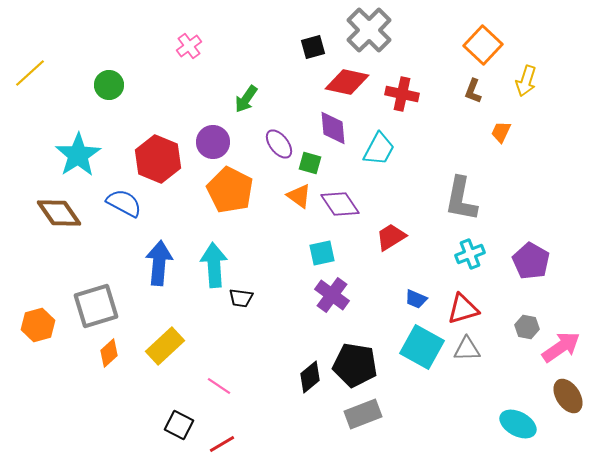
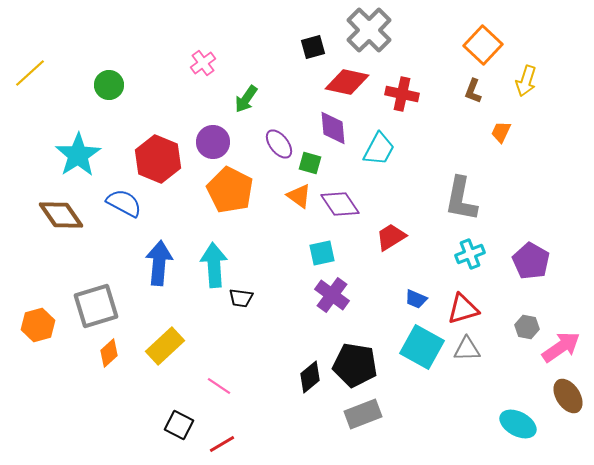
pink cross at (189, 46): moved 14 px right, 17 px down
brown diamond at (59, 213): moved 2 px right, 2 px down
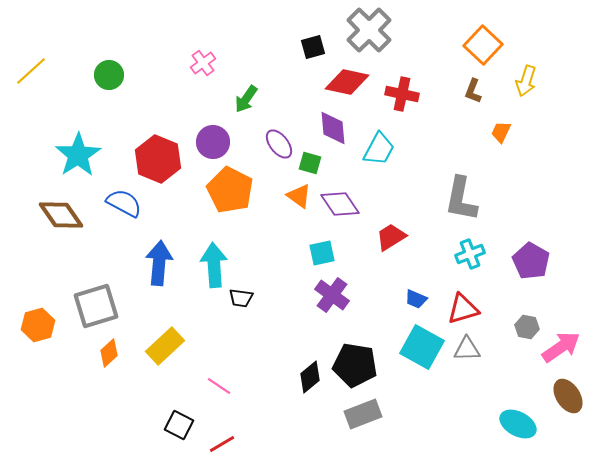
yellow line at (30, 73): moved 1 px right, 2 px up
green circle at (109, 85): moved 10 px up
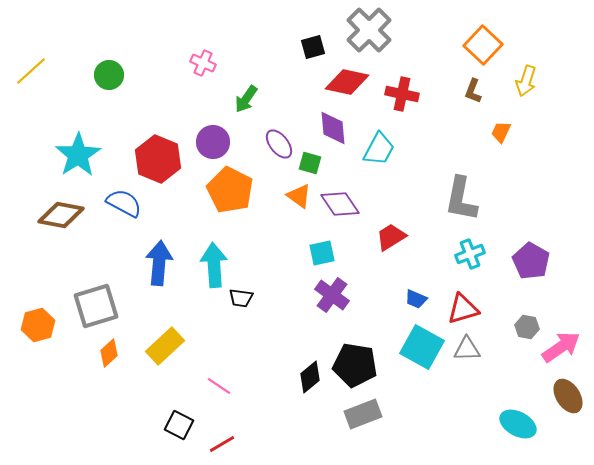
pink cross at (203, 63): rotated 30 degrees counterclockwise
brown diamond at (61, 215): rotated 45 degrees counterclockwise
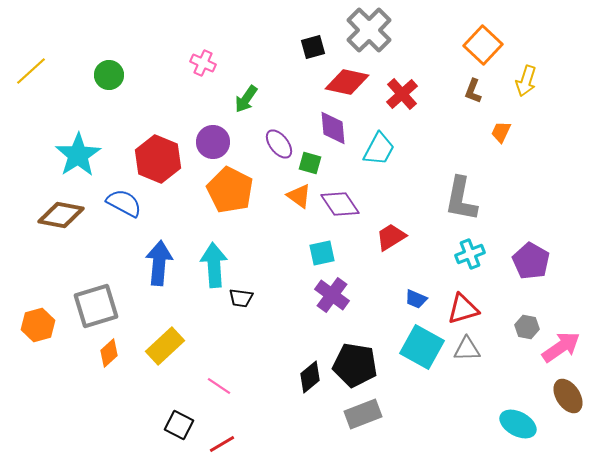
red cross at (402, 94): rotated 36 degrees clockwise
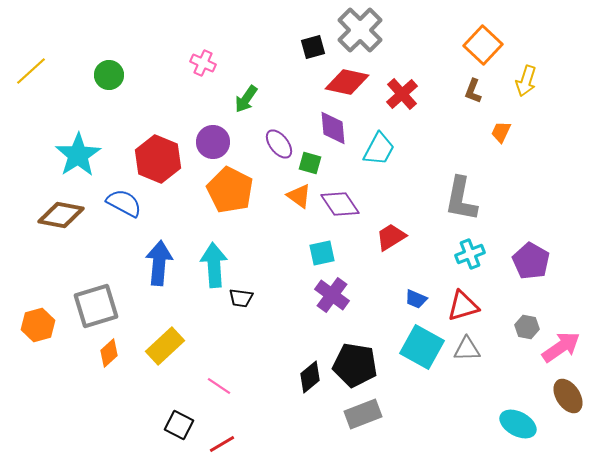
gray cross at (369, 30): moved 9 px left
red triangle at (463, 309): moved 3 px up
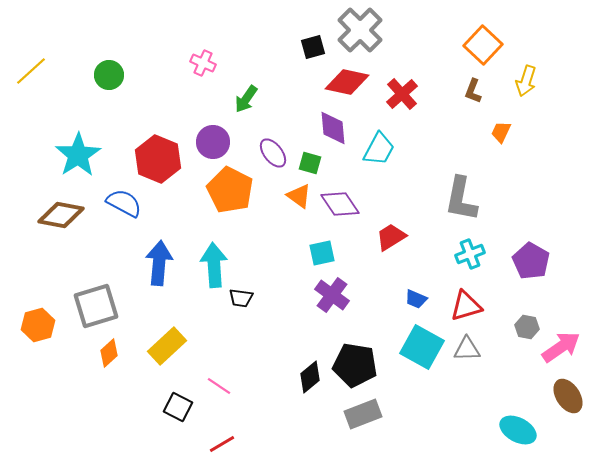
purple ellipse at (279, 144): moved 6 px left, 9 px down
red triangle at (463, 306): moved 3 px right
yellow rectangle at (165, 346): moved 2 px right
cyan ellipse at (518, 424): moved 6 px down
black square at (179, 425): moved 1 px left, 18 px up
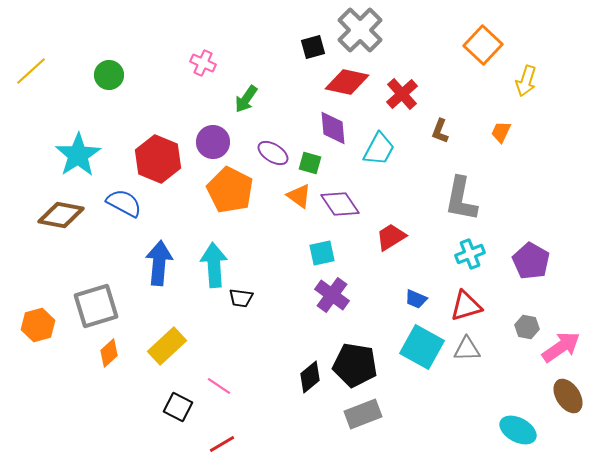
brown L-shape at (473, 91): moved 33 px left, 40 px down
purple ellipse at (273, 153): rotated 20 degrees counterclockwise
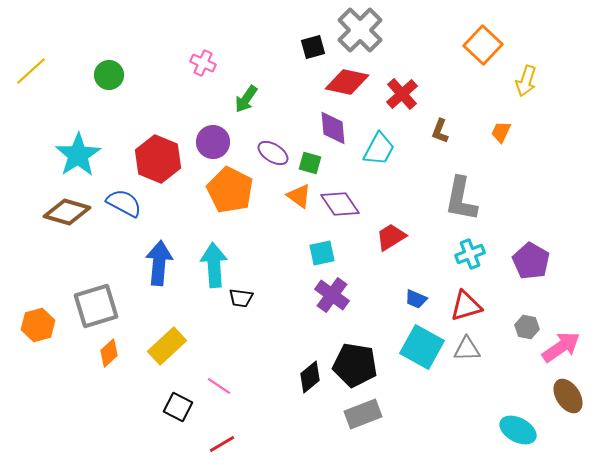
brown diamond at (61, 215): moved 6 px right, 3 px up; rotated 6 degrees clockwise
